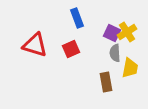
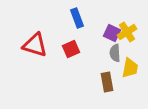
brown rectangle: moved 1 px right
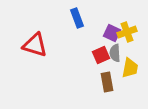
yellow cross: rotated 12 degrees clockwise
red square: moved 30 px right, 6 px down
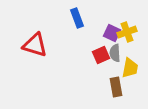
brown rectangle: moved 9 px right, 5 px down
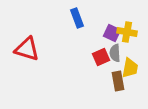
yellow cross: rotated 30 degrees clockwise
red triangle: moved 8 px left, 4 px down
red square: moved 2 px down
brown rectangle: moved 2 px right, 6 px up
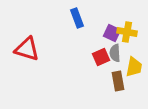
yellow trapezoid: moved 4 px right, 1 px up
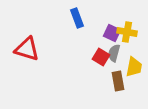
gray semicircle: moved 1 px left; rotated 18 degrees clockwise
red square: rotated 36 degrees counterclockwise
